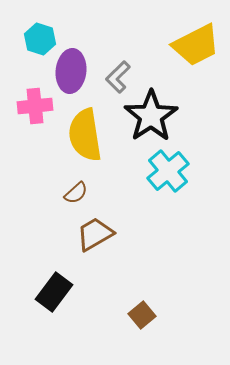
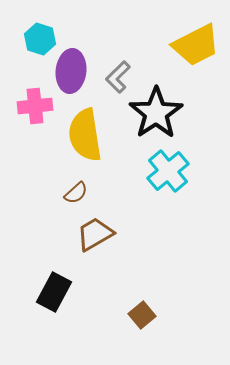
black star: moved 5 px right, 3 px up
black rectangle: rotated 9 degrees counterclockwise
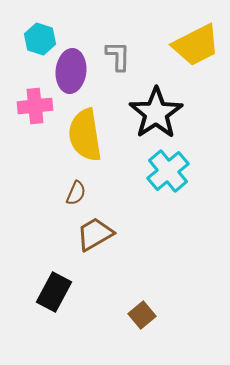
gray L-shape: moved 21 px up; rotated 136 degrees clockwise
brown semicircle: rotated 25 degrees counterclockwise
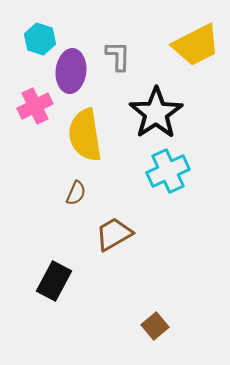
pink cross: rotated 20 degrees counterclockwise
cyan cross: rotated 15 degrees clockwise
brown trapezoid: moved 19 px right
black rectangle: moved 11 px up
brown square: moved 13 px right, 11 px down
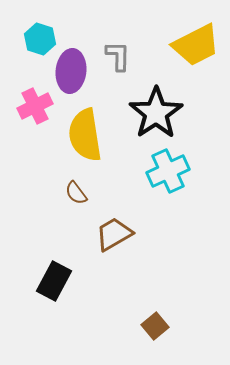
brown semicircle: rotated 120 degrees clockwise
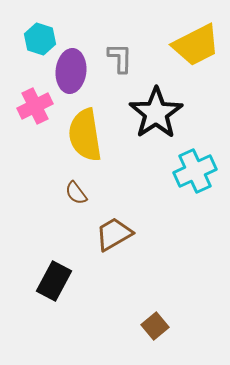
gray L-shape: moved 2 px right, 2 px down
cyan cross: moved 27 px right
